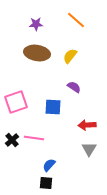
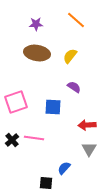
blue semicircle: moved 15 px right, 3 px down
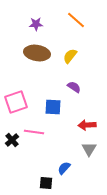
pink line: moved 6 px up
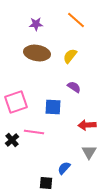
gray triangle: moved 3 px down
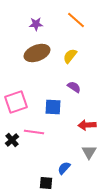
brown ellipse: rotated 30 degrees counterclockwise
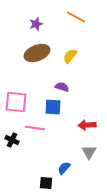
orange line: moved 3 px up; rotated 12 degrees counterclockwise
purple star: rotated 16 degrees counterclockwise
purple semicircle: moved 12 px left; rotated 16 degrees counterclockwise
pink square: rotated 25 degrees clockwise
pink line: moved 1 px right, 4 px up
black cross: rotated 24 degrees counterclockwise
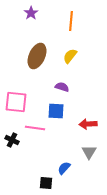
orange line: moved 5 px left, 4 px down; rotated 66 degrees clockwise
purple star: moved 5 px left, 11 px up; rotated 16 degrees counterclockwise
brown ellipse: moved 3 px down; rotated 45 degrees counterclockwise
blue square: moved 3 px right, 4 px down
red arrow: moved 1 px right, 1 px up
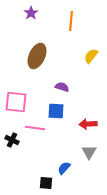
yellow semicircle: moved 21 px right
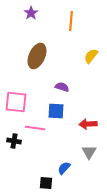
black cross: moved 2 px right, 1 px down; rotated 16 degrees counterclockwise
